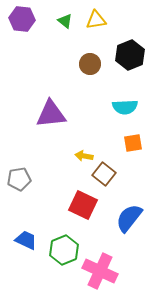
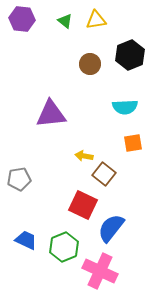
blue semicircle: moved 18 px left, 10 px down
green hexagon: moved 3 px up
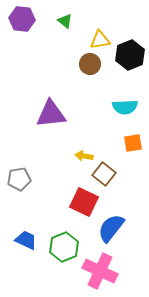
yellow triangle: moved 4 px right, 20 px down
red square: moved 1 px right, 3 px up
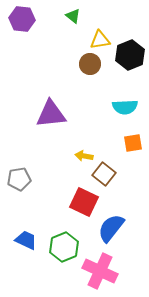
green triangle: moved 8 px right, 5 px up
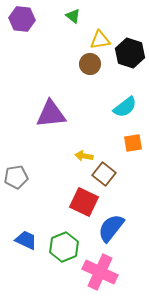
black hexagon: moved 2 px up; rotated 20 degrees counterclockwise
cyan semicircle: rotated 35 degrees counterclockwise
gray pentagon: moved 3 px left, 2 px up
pink cross: moved 1 px down
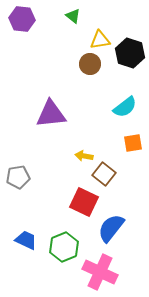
gray pentagon: moved 2 px right
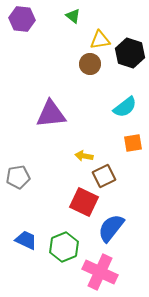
brown square: moved 2 px down; rotated 25 degrees clockwise
